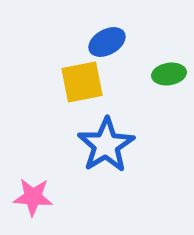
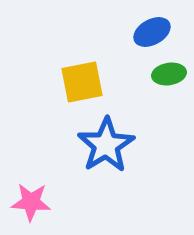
blue ellipse: moved 45 px right, 10 px up
pink star: moved 2 px left, 5 px down
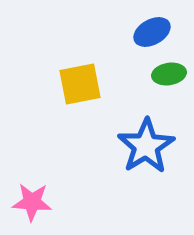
yellow square: moved 2 px left, 2 px down
blue star: moved 40 px right, 1 px down
pink star: moved 1 px right
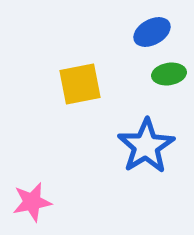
pink star: rotated 15 degrees counterclockwise
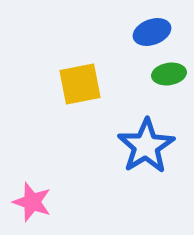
blue ellipse: rotated 9 degrees clockwise
pink star: rotated 30 degrees clockwise
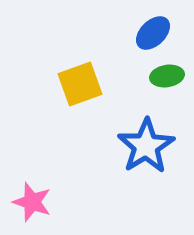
blue ellipse: moved 1 px right, 1 px down; rotated 24 degrees counterclockwise
green ellipse: moved 2 px left, 2 px down
yellow square: rotated 9 degrees counterclockwise
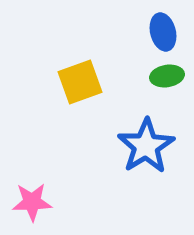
blue ellipse: moved 10 px right, 1 px up; rotated 60 degrees counterclockwise
yellow square: moved 2 px up
pink star: rotated 21 degrees counterclockwise
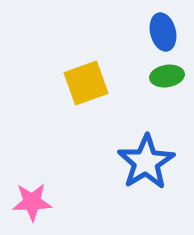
yellow square: moved 6 px right, 1 px down
blue star: moved 16 px down
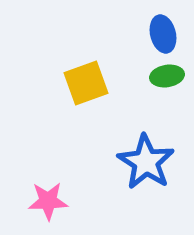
blue ellipse: moved 2 px down
blue star: rotated 8 degrees counterclockwise
pink star: moved 16 px right, 1 px up
